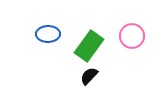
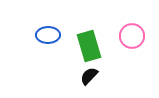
blue ellipse: moved 1 px down
green rectangle: rotated 52 degrees counterclockwise
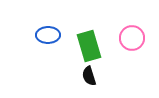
pink circle: moved 2 px down
black semicircle: rotated 60 degrees counterclockwise
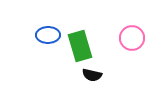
green rectangle: moved 9 px left
black semicircle: moved 3 px right, 1 px up; rotated 60 degrees counterclockwise
